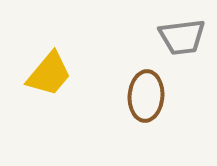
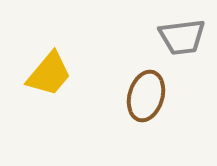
brown ellipse: rotated 12 degrees clockwise
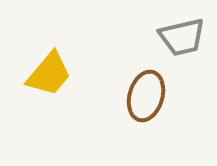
gray trapezoid: rotated 6 degrees counterclockwise
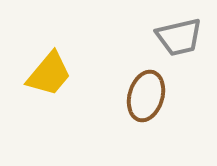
gray trapezoid: moved 3 px left
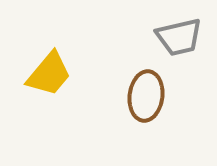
brown ellipse: rotated 9 degrees counterclockwise
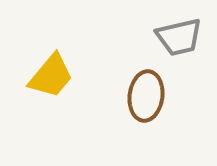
yellow trapezoid: moved 2 px right, 2 px down
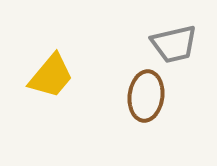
gray trapezoid: moved 5 px left, 7 px down
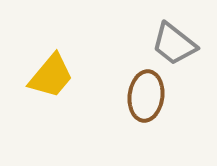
gray trapezoid: rotated 51 degrees clockwise
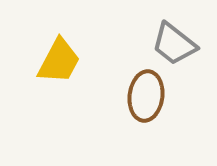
yellow trapezoid: moved 8 px right, 15 px up; rotated 12 degrees counterclockwise
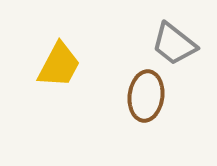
yellow trapezoid: moved 4 px down
